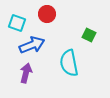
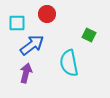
cyan square: rotated 18 degrees counterclockwise
blue arrow: rotated 15 degrees counterclockwise
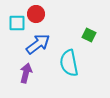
red circle: moved 11 px left
blue arrow: moved 6 px right, 1 px up
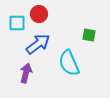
red circle: moved 3 px right
green square: rotated 16 degrees counterclockwise
cyan semicircle: rotated 12 degrees counterclockwise
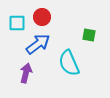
red circle: moved 3 px right, 3 px down
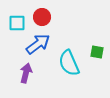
green square: moved 8 px right, 17 px down
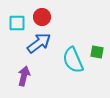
blue arrow: moved 1 px right, 1 px up
cyan semicircle: moved 4 px right, 3 px up
purple arrow: moved 2 px left, 3 px down
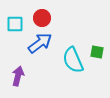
red circle: moved 1 px down
cyan square: moved 2 px left, 1 px down
blue arrow: moved 1 px right
purple arrow: moved 6 px left
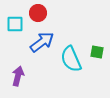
red circle: moved 4 px left, 5 px up
blue arrow: moved 2 px right, 1 px up
cyan semicircle: moved 2 px left, 1 px up
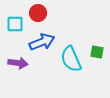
blue arrow: rotated 15 degrees clockwise
purple arrow: moved 13 px up; rotated 84 degrees clockwise
